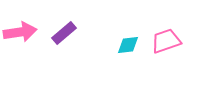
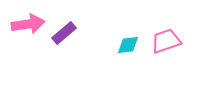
pink arrow: moved 8 px right, 8 px up
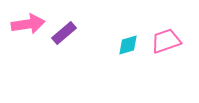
cyan diamond: rotated 10 degrees counterclockwise
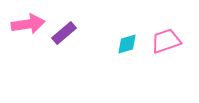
cyan diamond: moved 1 px left, 1 px up
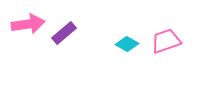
cyan diamond: rotated 45 degrees clockwise
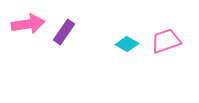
purple rectangle: moved 1 px up; rotated 15 degrees counterclockwise
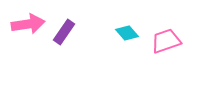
cyan diamond: moved 11 px up; rotated 20 degrees clockwise
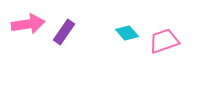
pink trapezoid: moved 2 px left
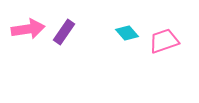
pink arrow: moved 5 px down
